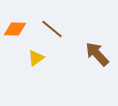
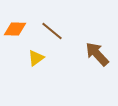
brown line: moved 2 px down
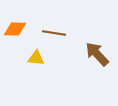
brown line: moved 2 px right, 2 px down; rotated 30 degrees counterclockwise
yellow triangle: rotated 42 degrees clockwise
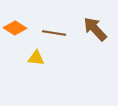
orange diamond: moved 1 px up; rotated 30 degrees clockwise
brown arrow: moved 2 px left, 25 px up
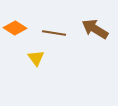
brown arrow: rotated 16 degrees counterclockwise
yellow triangle: rotated 48 degrees clockwise
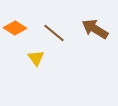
brown line: rotated 30 degrees clockwise
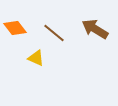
orange diamond: rotated 20 degrees clockwise
yellow triangle: rotated 30 degrees counterclockwise
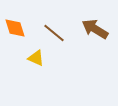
orange diamond: rotated 20 degrees clockwise
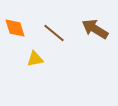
yellow triangle: moved 1 px left, 1 px down; rotated 36 degrees counterclockwise
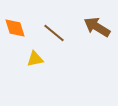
brown arrow: moved 2 px right, 2 px up
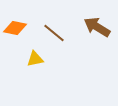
orange diamond: rotated 60 degrees counterclockwise
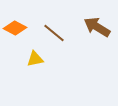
orange diamond: rotated 15 degrees clockwise
